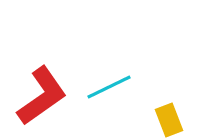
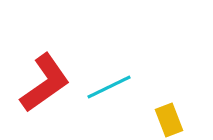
red L-shape: moved 3 px right, 13 px up
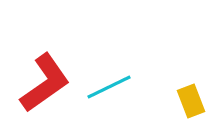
yellow rectangle: moved 22 px right, 19 px up
